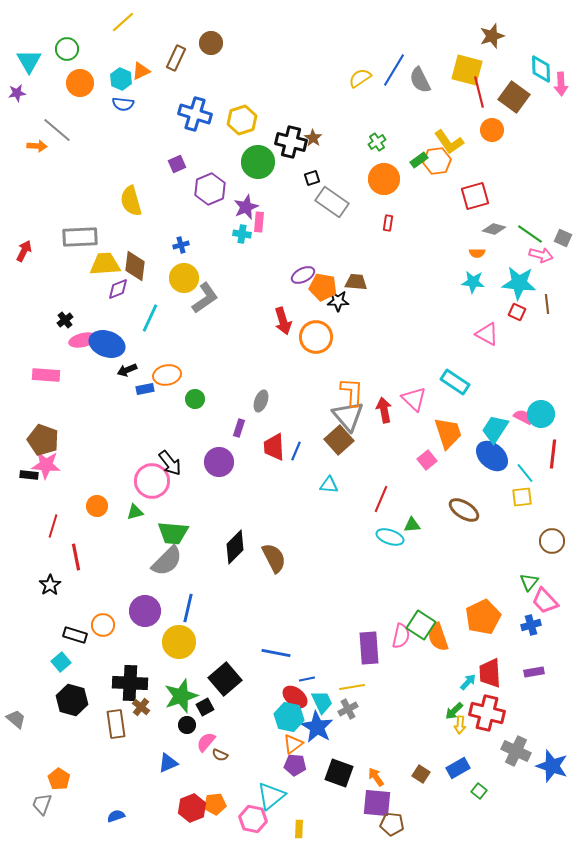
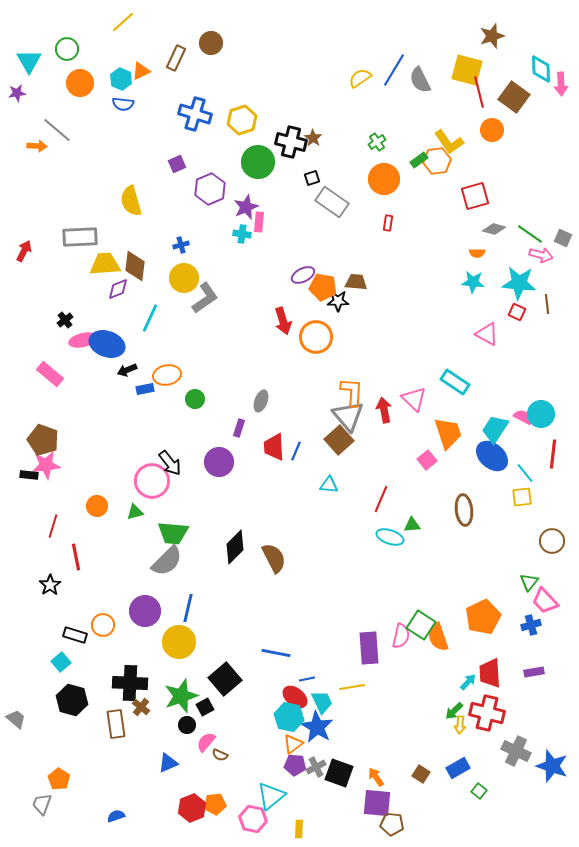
pink rectangle at (46, 375): moved 4 px right, 1 px up; rotated 36 degrees clockwise
pink star at (46, 465): rotated 12 degrees counterclockwise
brown ellipse at (464, 510): rotated 52 degrees clockwise
gray cross at (348, 709): moved 32 px left, 58 px down
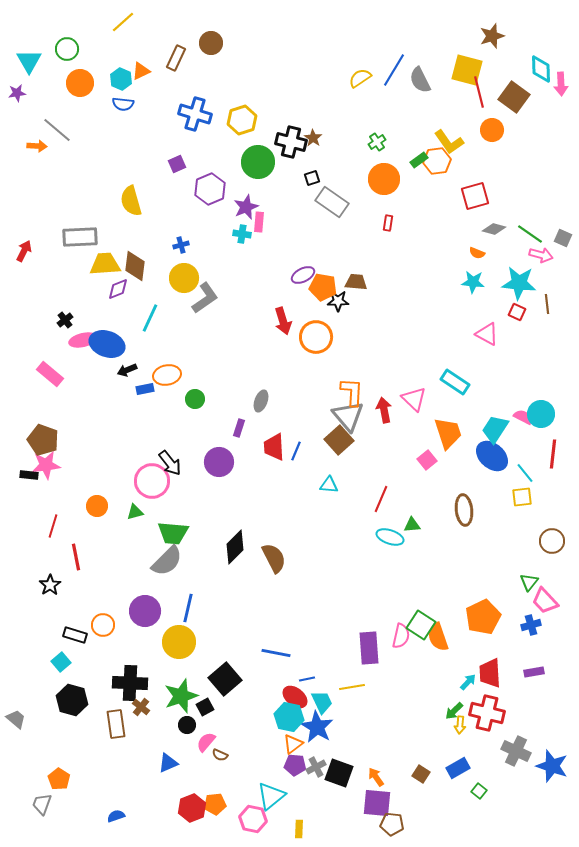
orange semicircle at (477, 253): rotated 21 degrees clockwise
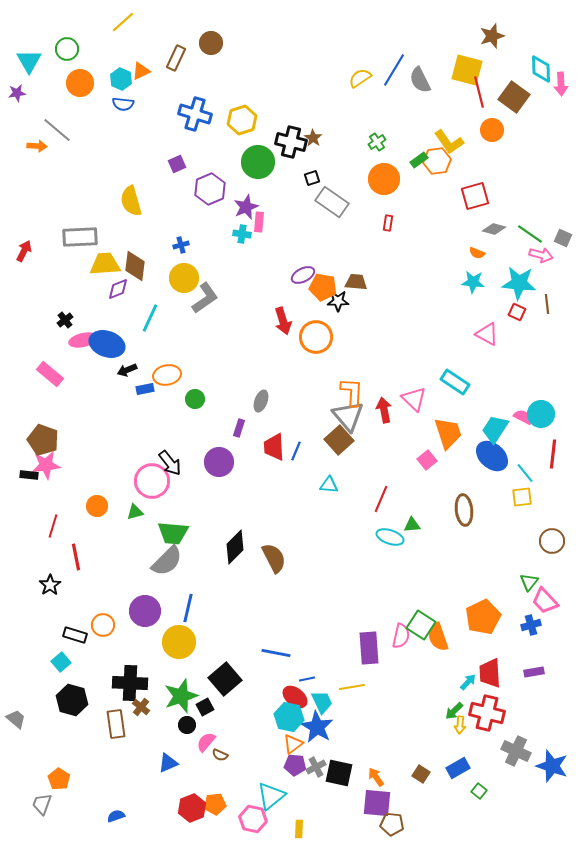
black square at (339, 773): rotated 8 degrees counterclockwise
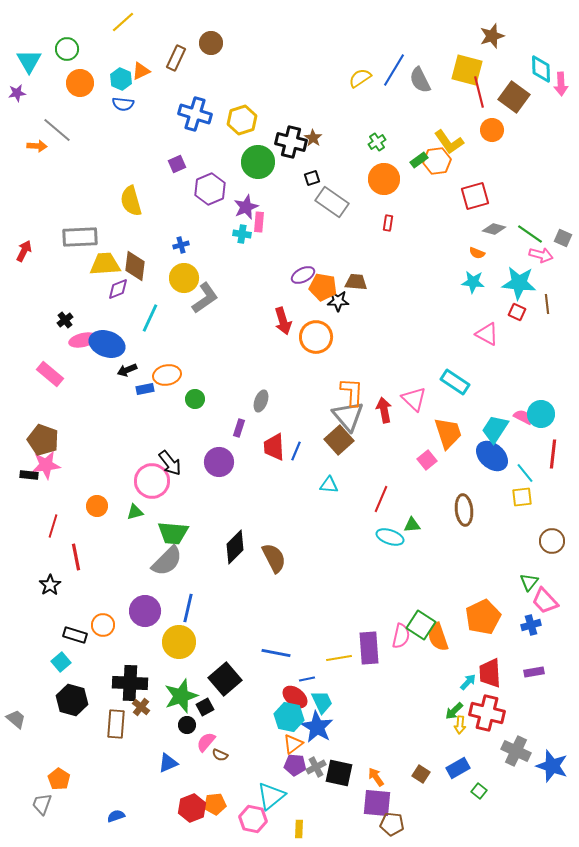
yellow line at (352, 687): moved 13 px left, 29 px up
brown rectangle at (116, 724): rotated 12 degrees clockwise
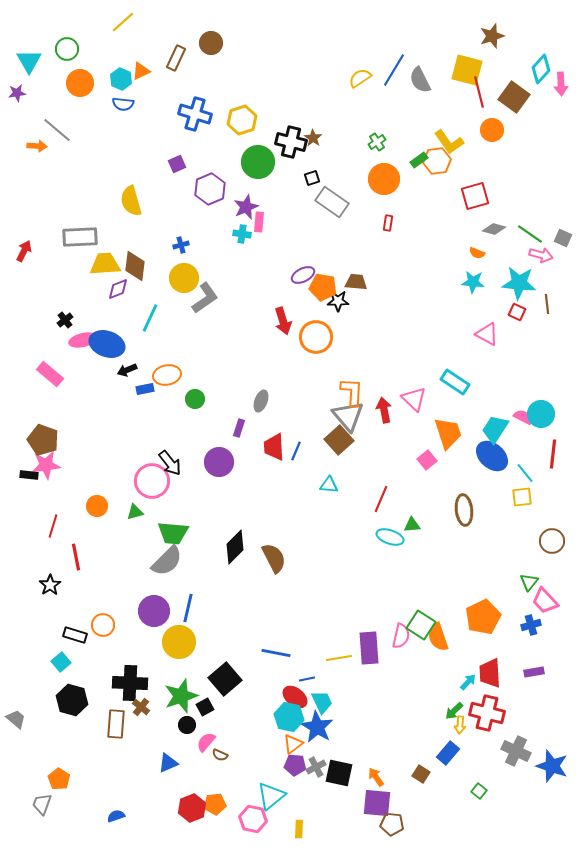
cyan diamond at (541, 69): rotated 44 degrees clockwise
purple circle at (145, 611): moved 9 px right
blue rectangle at (458, 768): moved 10 px left, 15 px up; rotated 20 degrees counterclockwise
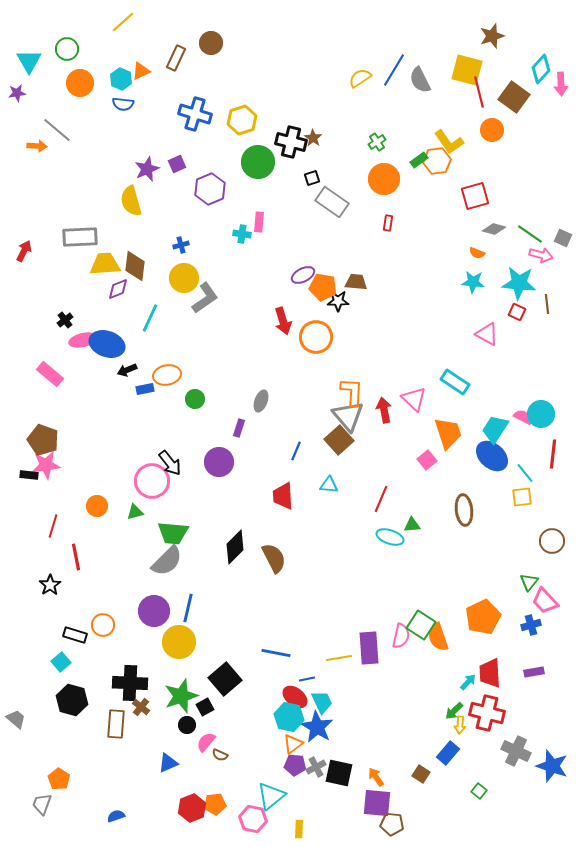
purple star at (246, 207): moved 99 px left, 38 px up
red trapezoid at (274, 447): moved 9 px right, 49 px down
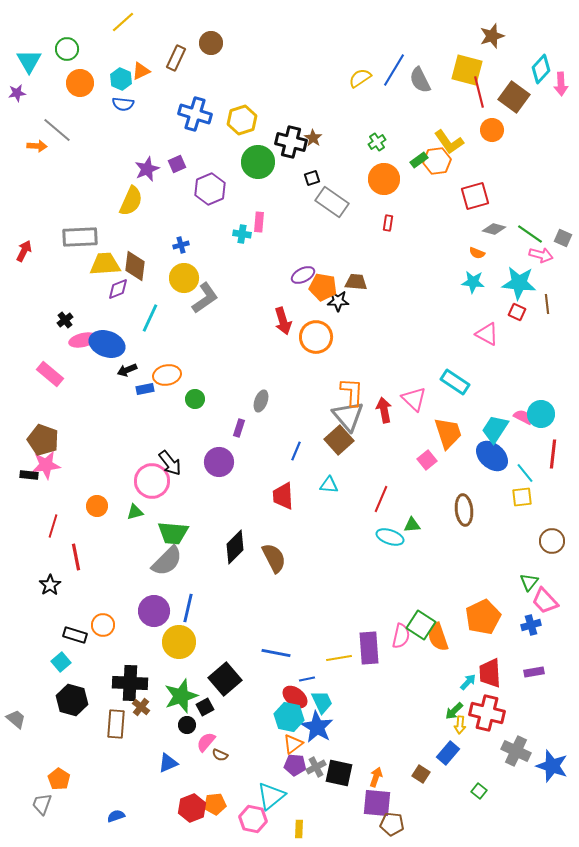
yellow semicircle at (131, 201): rotated 140 degrees counterclockwise
orange arrow at (376, 777): rotated 54 degrees clockwise
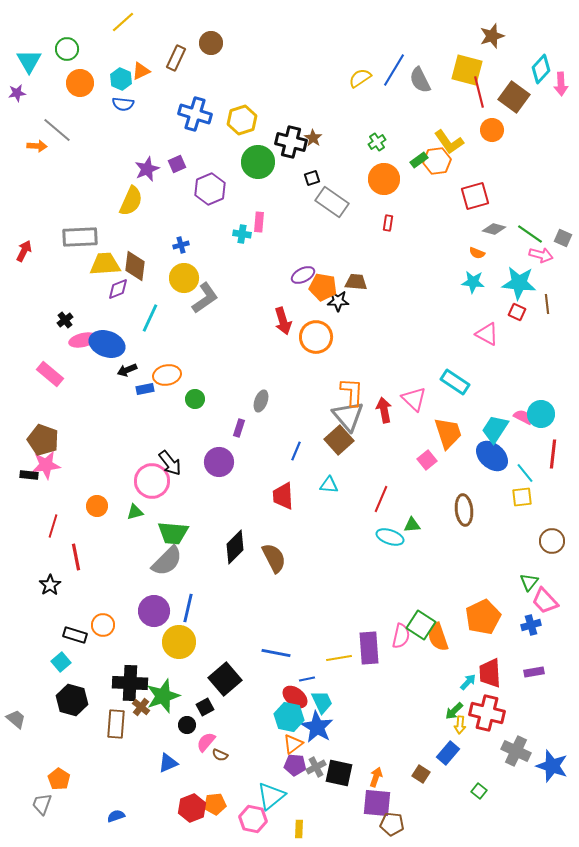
green star at (181, 696): moved 18 px left
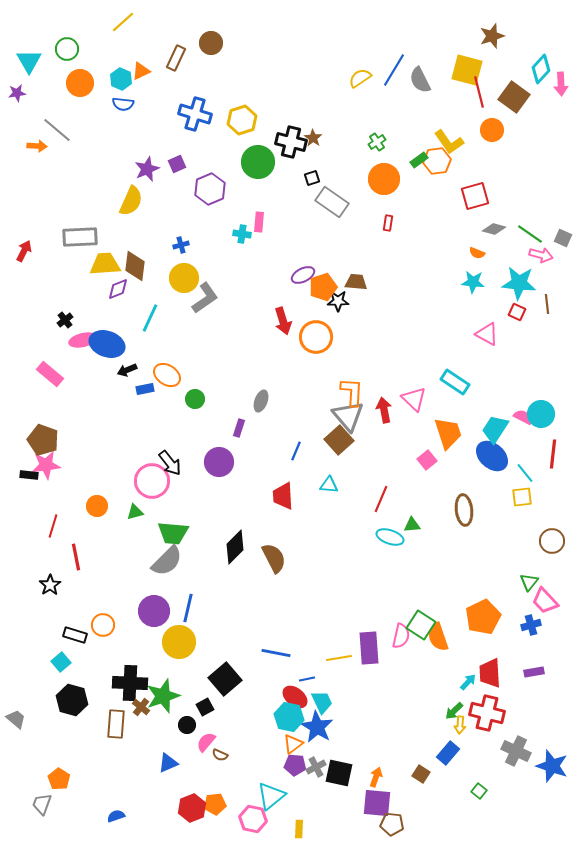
orange pentagon at (323, 287): rotated 28 degrees counterclockwise
orange ellipse at (167, 375): rotated 44 degrees clockwise
